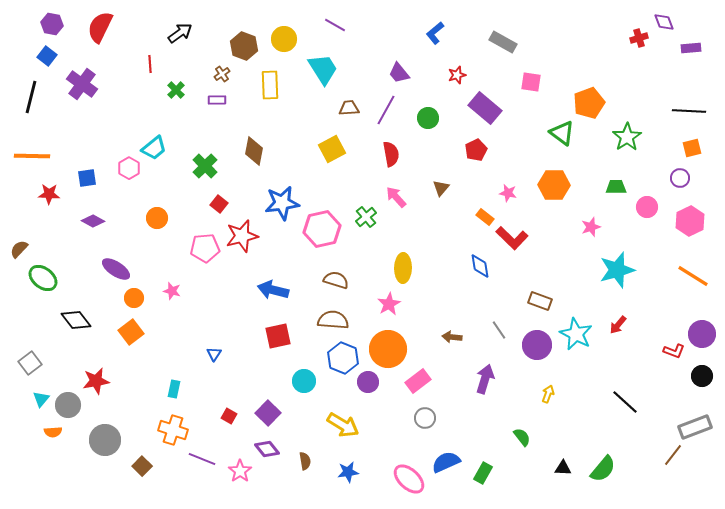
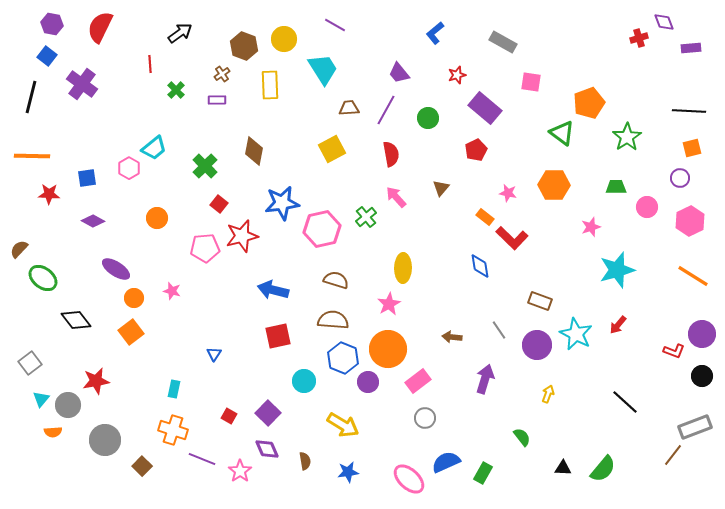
purple diamond at (267, 449): rotated 15 degrees clockwise
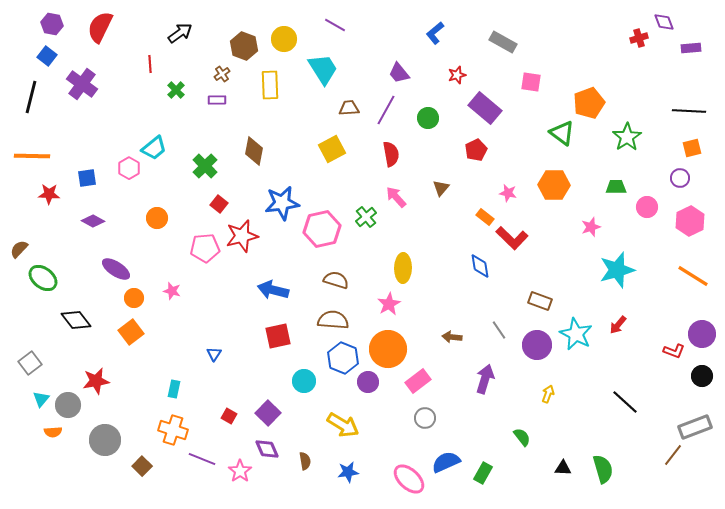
green semicircle at (603, 469): rotated 56 degrees counterclockwise
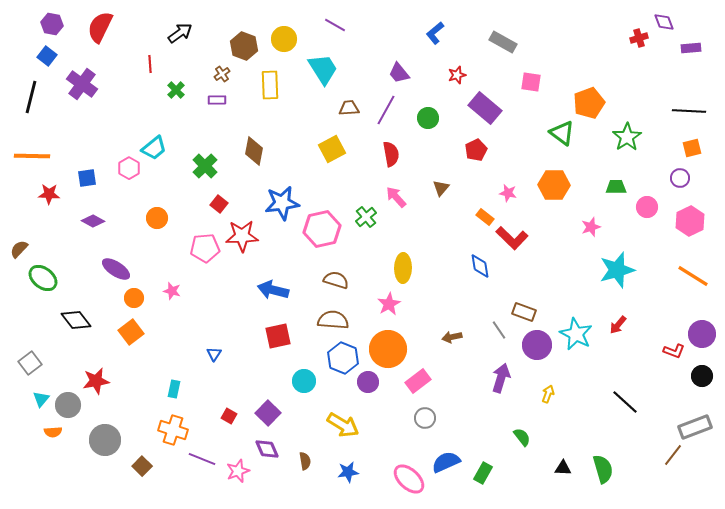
red star at (242, 236): rotated 12 degrees clockwise
brown rectangle at (540, 301): moved 16 px left, 11 px down
brown arrow at (452, 337): rotated 18 degrees counterclockwise
purple arrow at (485, 379): moved 16 px right, 1 px up
pink star at (240, 471): moved 2 px left; rotated 15 degrees clockwise
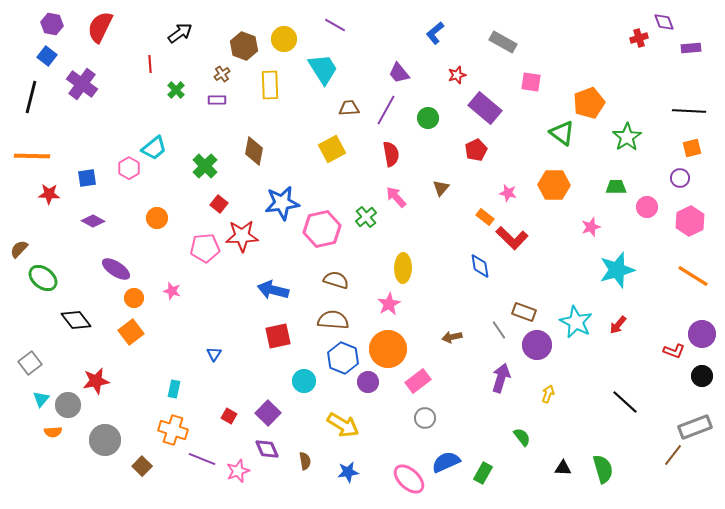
cyan star at (576, 334): moved 12 px up
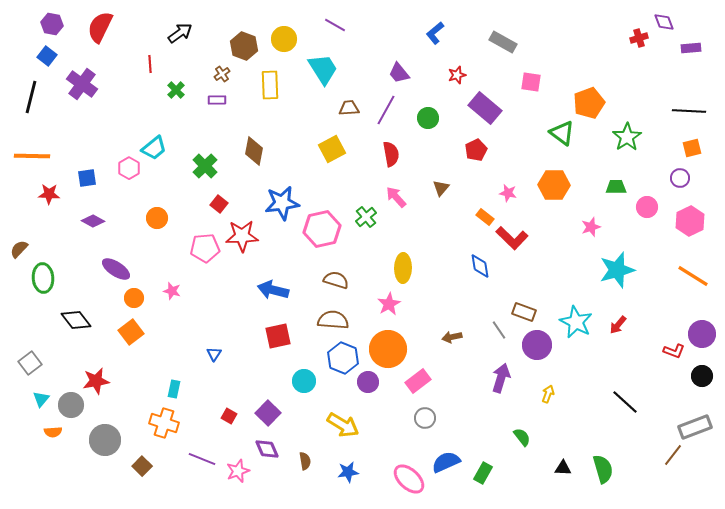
green ellipse at (43, 278): rotated 48 degrees clockwise
gray circle at (68, 405): moved 3 px right
orange cross at (173, 430): moved 9 px left, 7 px up
